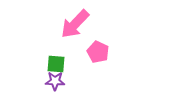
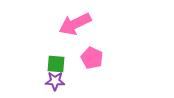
pink arrow: rotated 20 degrees clockwise
pink pentagon: moved 6 px left, 6 px down
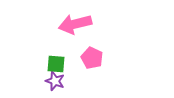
pink arrow: rotated 12 degrees clockwise
purple star: rotated 18 degrees clockwise
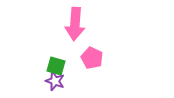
pink arrow: rotated 72 degrees counterclockwise
green square: moved 2 px down; rotated 12 degrees clockwise
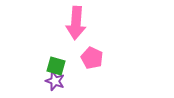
pink arrow: moved 1 px right, 1 px up
